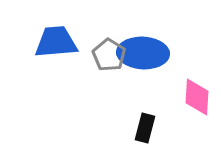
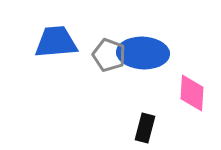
gray pentagon: rotated 12 degrees counterclockwise
pink diamond: moved 5 px left, 4 px up
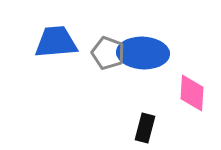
gray pentagon: moved 1 px left, 2 px up
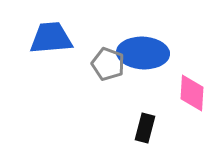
blue trapezoid: moved 5 px left, 4 px up
gray pentagon: moved 11 px down
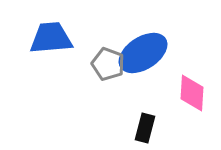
blue ellipse: rotated 36 degrees counterclockwise
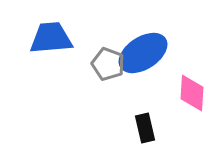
black rectangle: rotated 28 degrees counterclockwise
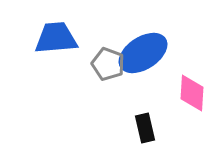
blue trapezoid: moved 5 px right
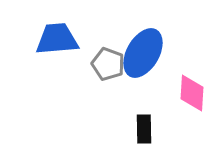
blue trapezoid: moved 1 px right, 1 px down
blue ellipse: rotated 27 degrees counterclockwise
black rectangle: moved 1 px left, 1 px down; rotated 12 degrees clockwise
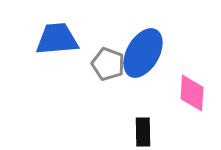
black rectangle: moved 1 px left, 3 px down
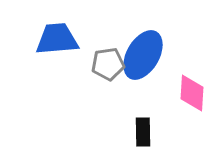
blue ellipse: moved 2 px down
gray pentagon: rotated 28 degrees counterclockwise
